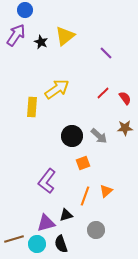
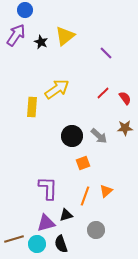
purple L-shape: moved 1 px right, 7 px down; rotated 145 degrees clockwise
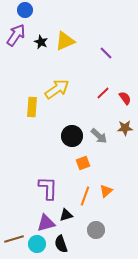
yellow triangle: moved 5 px down; rotated 15 degrees clockwise
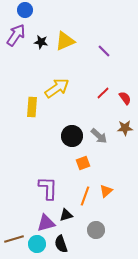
black star: rotated 16 degrees counterclockwise
purple line: moved 2 px left, 2 px up
yellow arrow: moved 1 px up
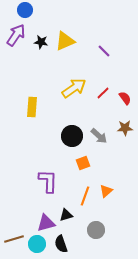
yellow arrow: moved 17 px right
purple L-shape: moved 7 px up
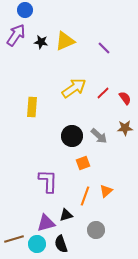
purple line: moved 3 px up
